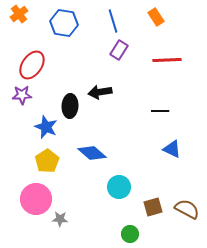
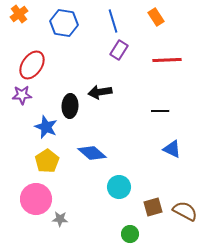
brown semicircle: moved 2 px left, 2 px down
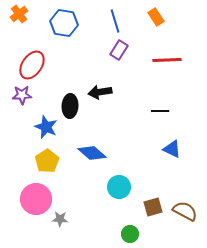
blue line: moved 2 px right
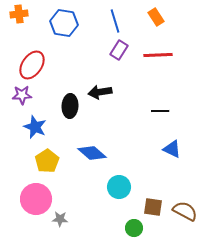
orange cross: rotated 30 degrees clockwise
red line: moved 9 px left, 5 px up
blue star: moved 11 px left
brown square: rotated 24 degrees clockwise
green circle: moved 4 px right, 6 px up
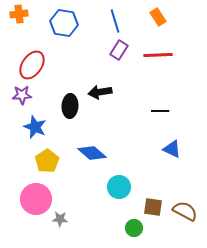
orange rectangle: moved 2 px right
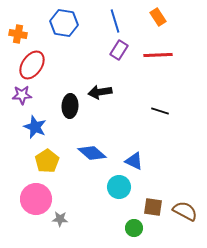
orange cross: moved 1 px left, 20 px down; rotated 18 degrees clockwise
black line: rotated 18 degrees clockwise
blue triangle: moved 38 px left, 12 px down
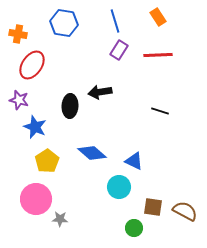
purple star: moved 3 px left, 5 px down; rotated 18 degrees clockwise
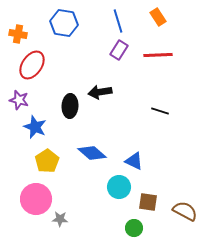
blue line: moved 3 px right
brown square: moved 5 px left, 5 px up
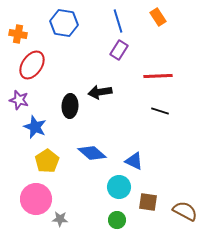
red line: moved 21 px down
green circle: moved 17 px left, 8 px up
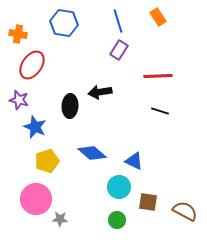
yellow pentagon: rotated 15 degrees clockwise
